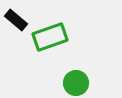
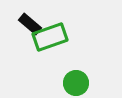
black rectangle: moved 14 px right, 4 px down
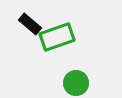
green rectangle: moved 7 px right
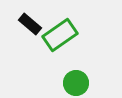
green rectangle: moved 3 px right, 2 px up; rotated 16 degrees counterclockwise
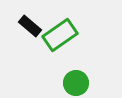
black rectangle: moved 2 px down
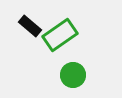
green circle: moved 3 px left, 8 px up
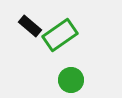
green circle: moved 2 px left, 5 px down
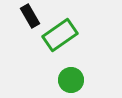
black rectangle: moved 10 px up; rotated 20 degrees clockwise
